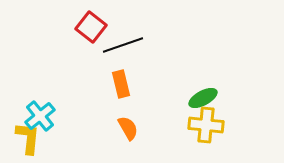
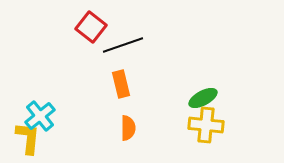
orange semicircle: rotated 30 degrees clockwise
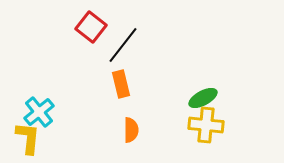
black line: rotated 33 degrees counterclockwise
cyan cross: moved 1 px left, 4 px up
orange semicircle: moved 3 px right, 2 px down
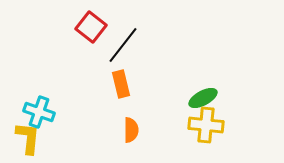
cyan cross: rotated 32 degrees counterclockwise
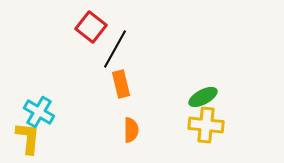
black line: moved 8 px left, 4 px down; rotated 9 degrees counterclockwise
green ellipse: moved 1 px up
cyan cross: rotated 12 degrees clockwise
